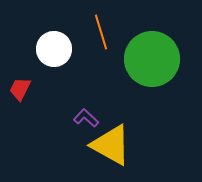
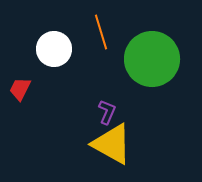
purple L-shape: moved 21 px right, 6 px up; rotated 70 degrees clockwise
yellow triangle: moved 1 px right, 1 px up
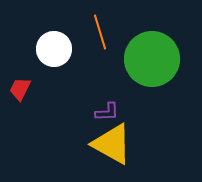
orange line: moved 1 px left
purple L-shape: rotated 65 degrees clockwise
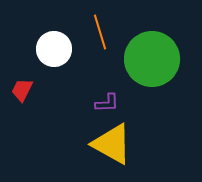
red trapezoid: moved 2 px right, 1 px down
purple L-shape: moved 9 px up
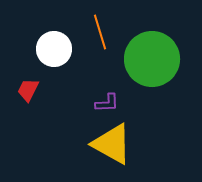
red trapezoid: moved 6 px right
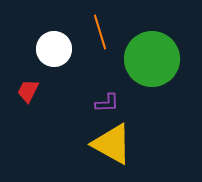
red trapezoid: moved 1 px down
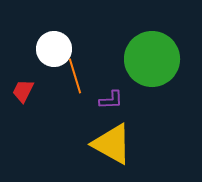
orange line: moved 25 px left, 44 px down
red trapezoid: moved 5 px left
purple L-shape: moved 4 px right, 3 px up
